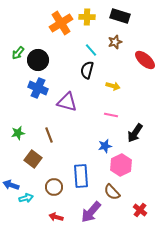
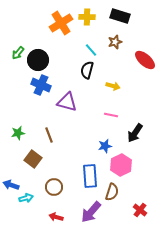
blue cross: moved 3 px right, 3 px up
blue rectangle: moved 9 px right
brown semicircle: rotated 120 degrees counterclockwise
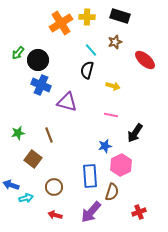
red cross: moved 1 px left, 2 px down; rotated 32 degrees clockwise
red arrow: moved 1 px left, 2 px up
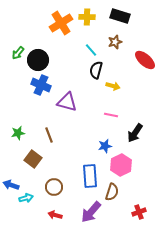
black semicircle: moved 9 px right
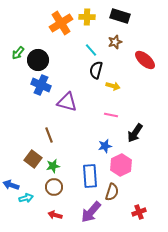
green star: moved 35 px right, 33 px down
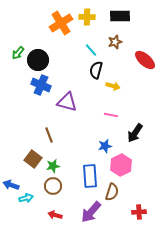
black rectangle: rotated 18 degrees counterclockwise
brown circle: moved 1 px left, 1 px up
red cross: rotated 16 degrees clockwise
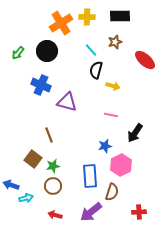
black circle: moved 9 px right, 9 px up
purple arrow: rotated 10 degrees clockwise
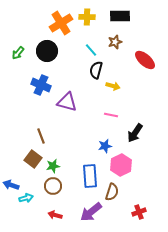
brown line: moved 8 px left, 1 px down
red cross: rotated 16 degrees counterclockwise
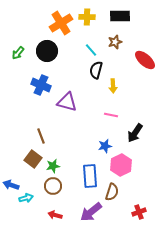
yellow arrow: rotated 72 degrees clockwise
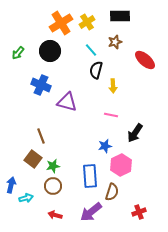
yellow cross: moved 5 px down; rotated 35 degrees counterclockwise
black circle: moved 3 px right
blue arrow: rotated 84 degrees clockwise
